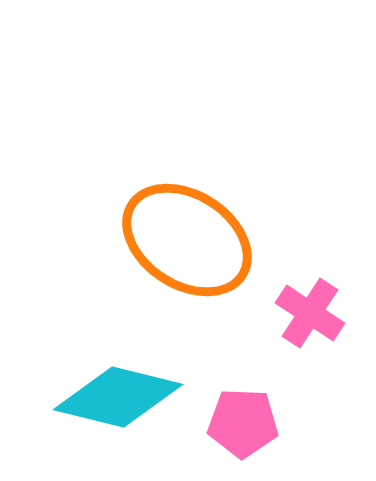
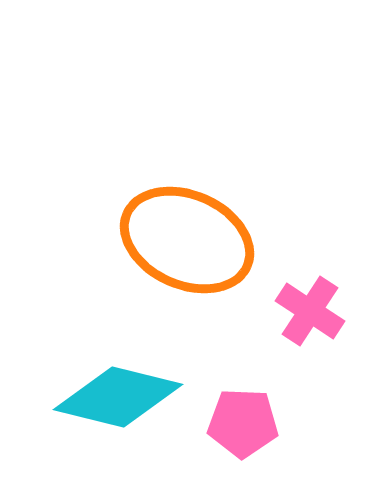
orange ellipse: rotated 9 degrees counterclockwise
pink cross: moved 2 px up
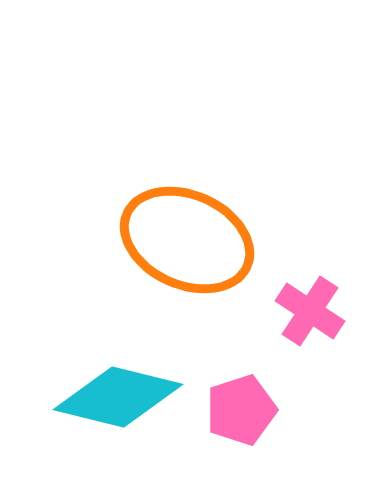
pink pentagon: moved 2 px left, 13 px up; rotated 20 degrees counterclockwise
